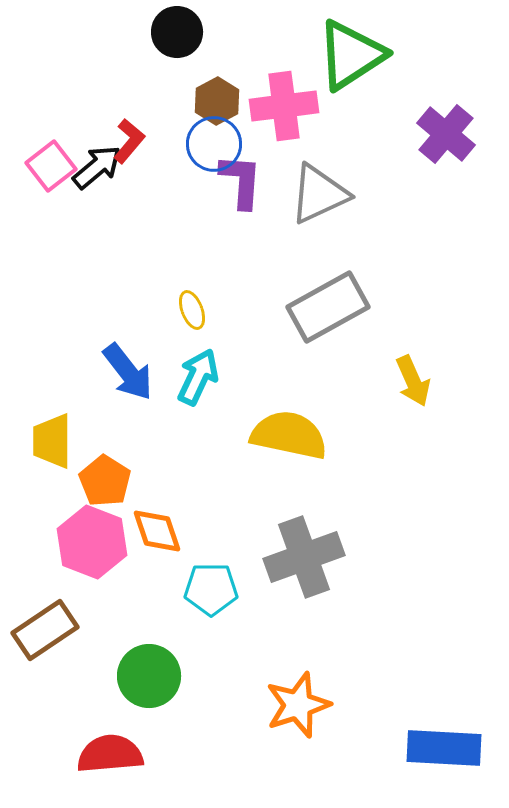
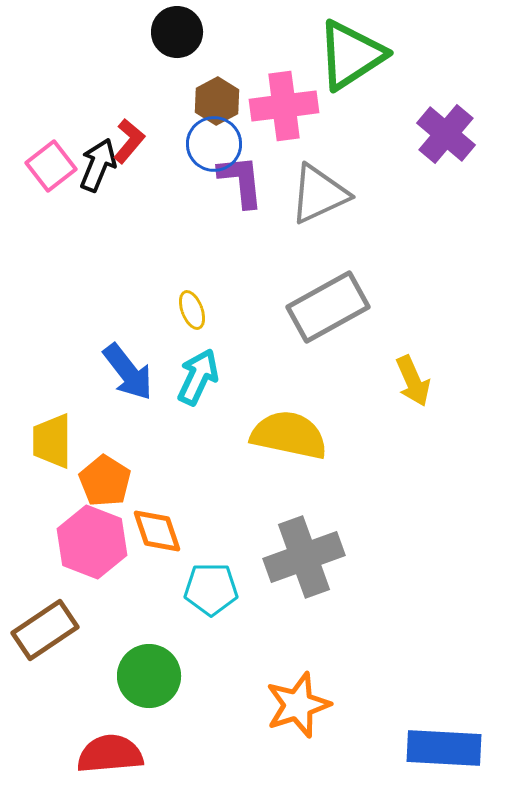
black arrow: moved 1 px right, 2 px up; rotated 28 degrees counterclockwise
purple L-shape: rotated 10 degrees counterclockwise
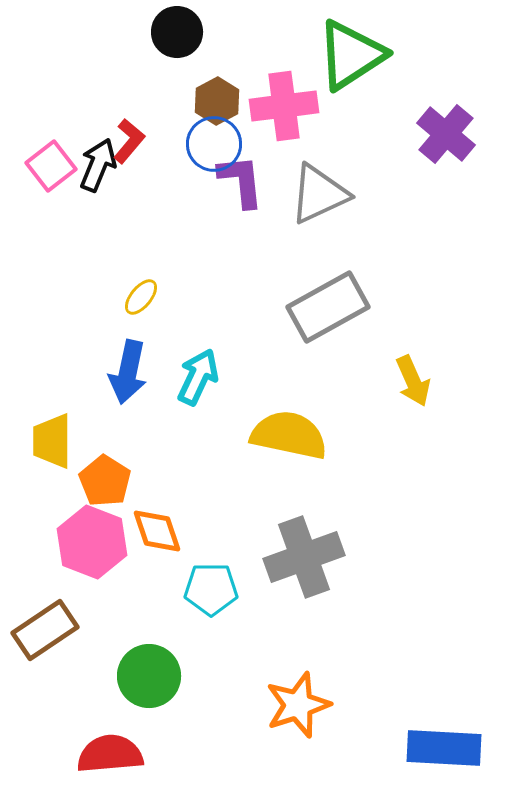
yellow ellipse: moved 51 px left, 13 px up; rotated 60 degrees clockwise
blue arrow: rotated 50 degrees clockwise
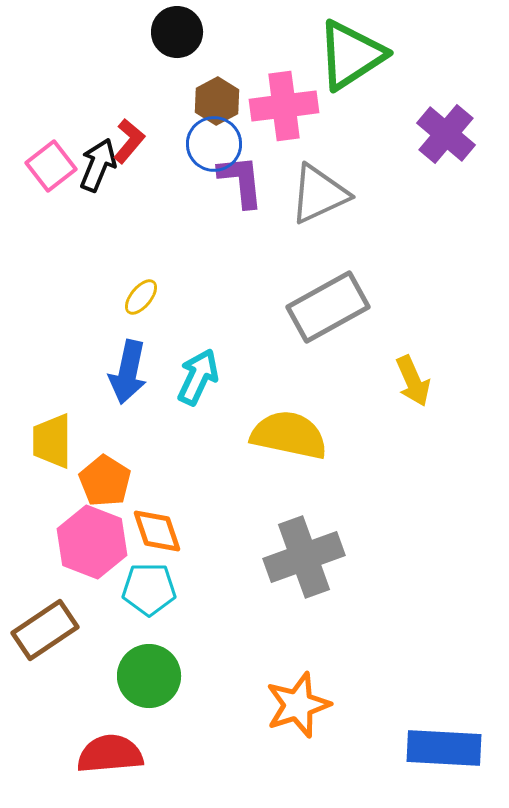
cyan pentagon: moved 62 px left
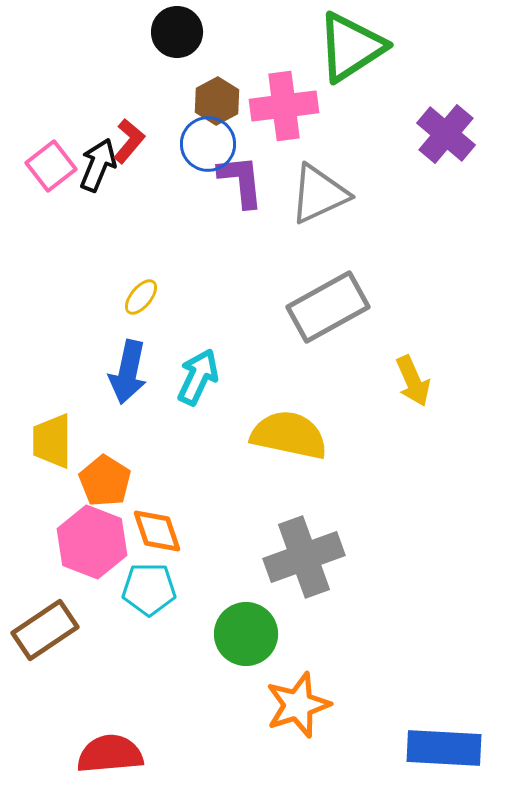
green triangle: moved 8 px up
blue circle: moved 6 px left
green circle: moved 97 px right, 42 px up
